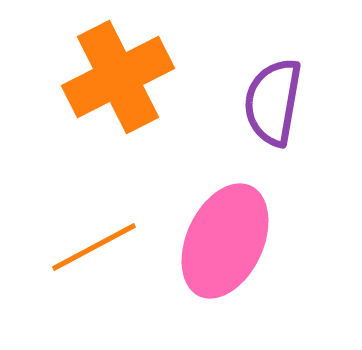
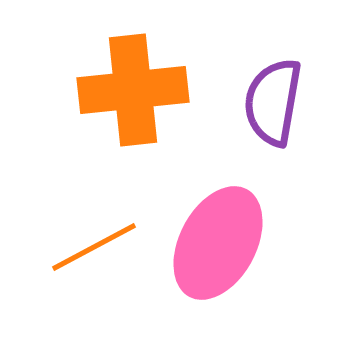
orange cross: moved 15 px right, 13 px down; rotated 21 degrees clockwise
pink ellipse: moved 7 px left, 2 px down; rotated 3 degrees clockwise
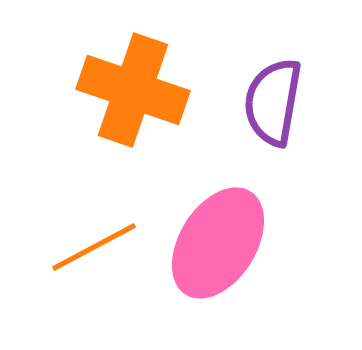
orange cross: rotated 25 degrees clockwise
pink ellipse: rotated 4 degrees clockwise
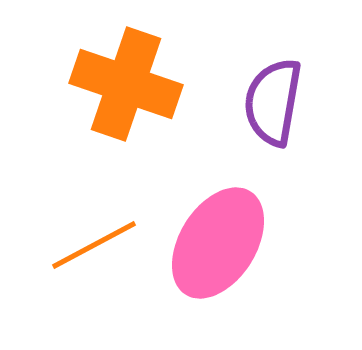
orange cross: moved 7 px left, 6 px up
orange line: moved 2 px up
